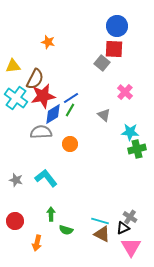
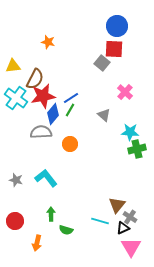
blue diamond: rotated 20 degrees counterclockwise
brown triangle: moved 15 px right, 29 px up; rotated 42 degrees clockwise
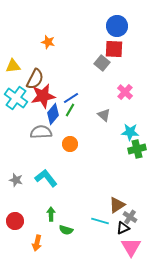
brown triangle: rotated 18 degrees clockwise
